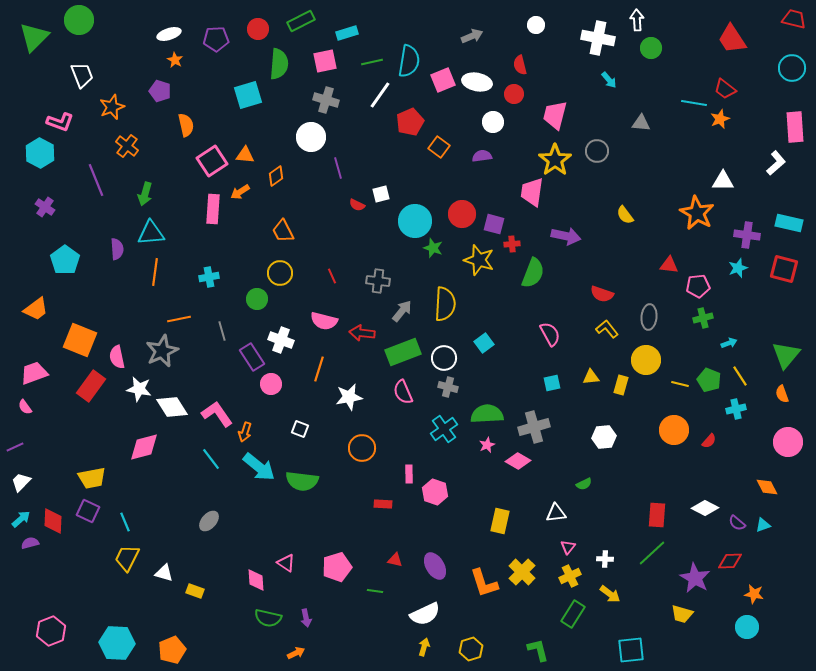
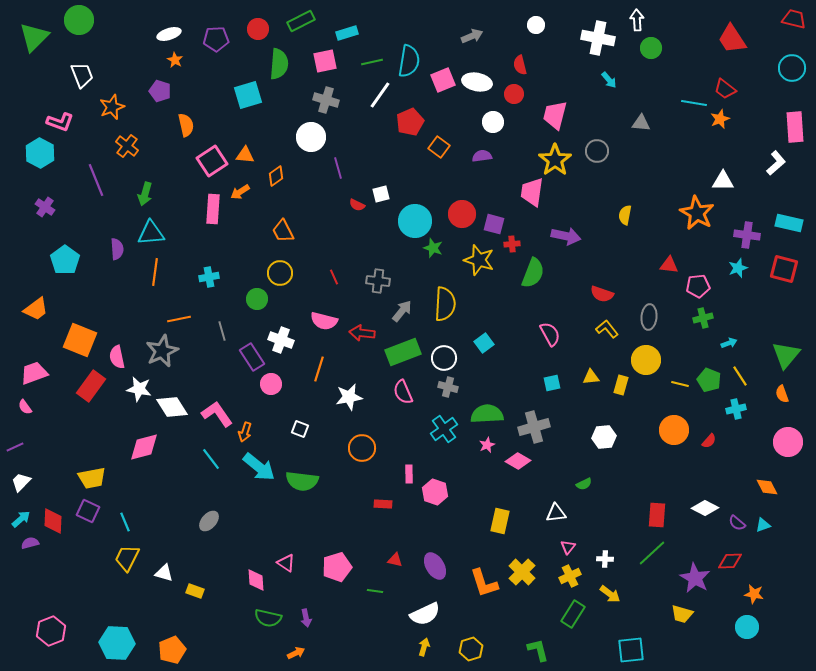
yellow semicircle at (625, 215): rotated 48 degrees clockwise
red line at (332, 276): moved 2 px right, 1 px down
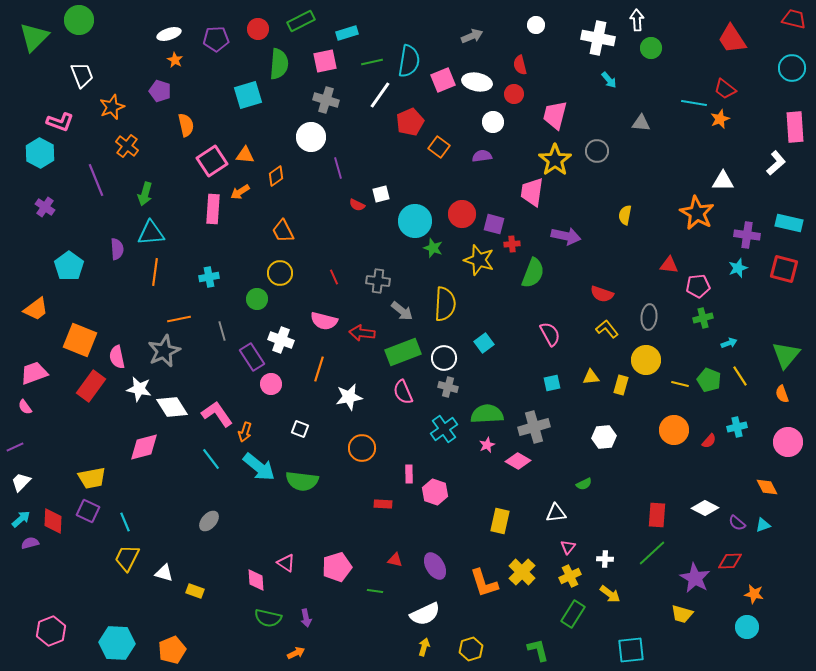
cyan pentagon at (65, 260): moved 4 px right, 6 px down
gray arrow at (402, 311): rotated 90 degrees clockwise
gray star at (162, 351): moved 2 px right
cyan cross at (736, 409): moved 1 px right, 18 px down
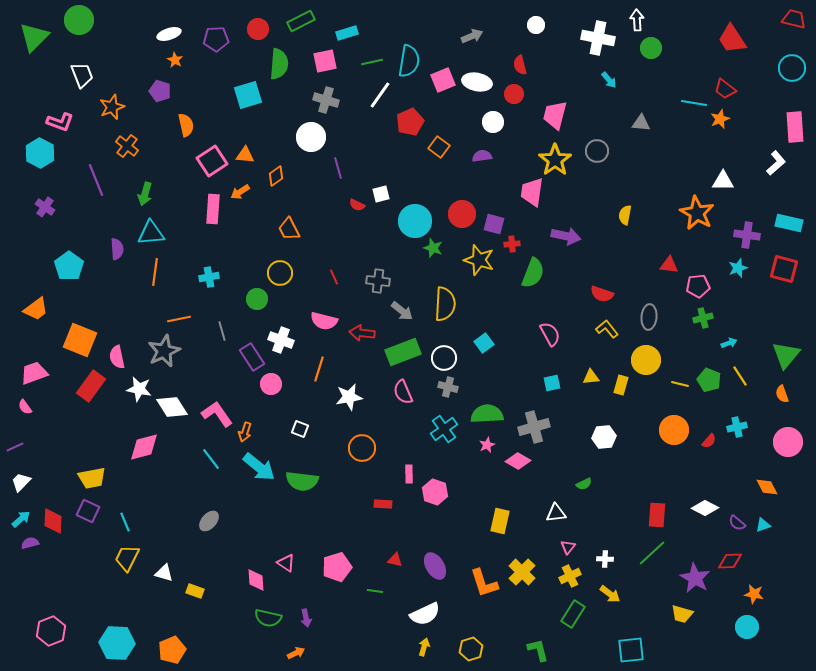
orange trapezoid at (283, 231): moved 6 px right, 2 px up
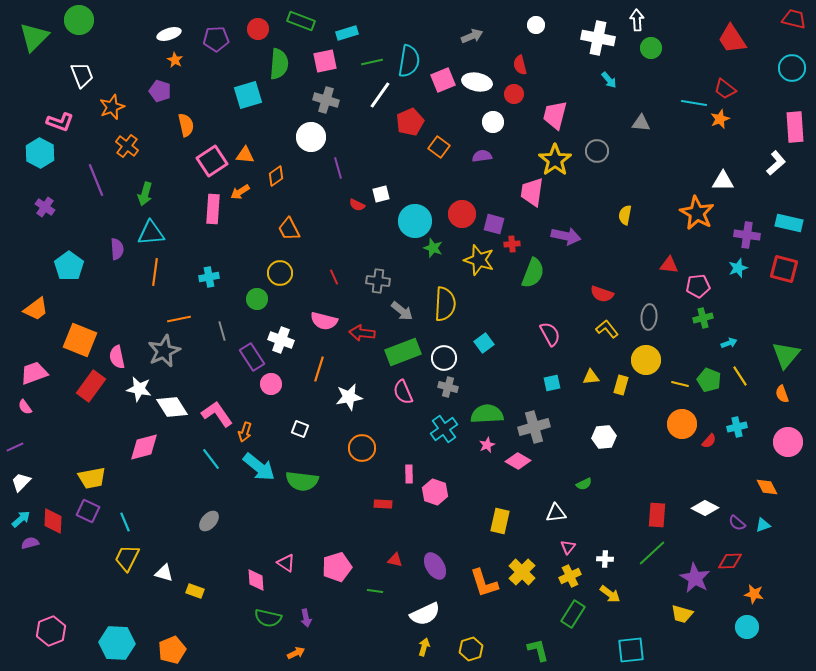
green rectangle at (301, 21): rotated 48 degrees clockwise
orange circle at (674, 430): moved 8 px right, 6 px up
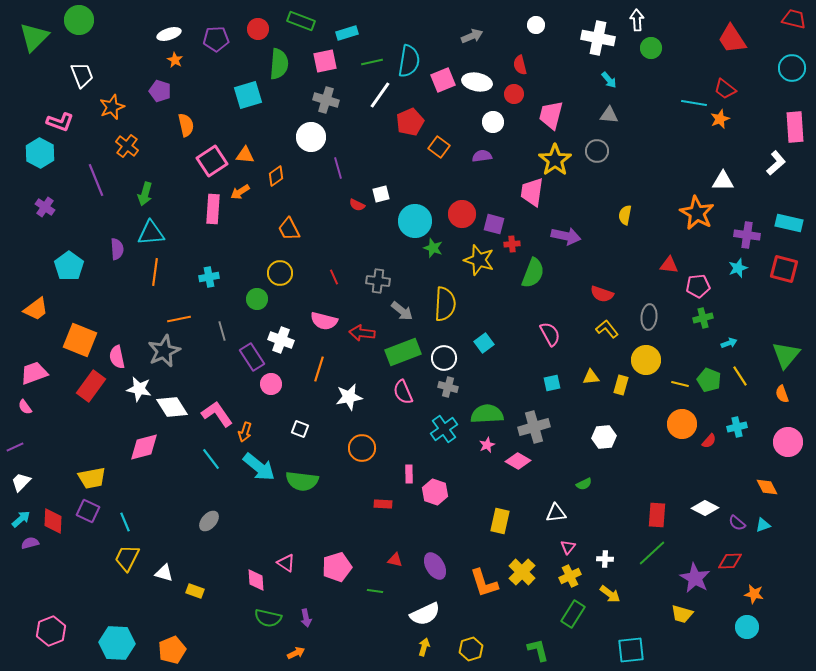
pink trapezoid at (555, 115): moved 4 px left
gray triangle at (641, 123): moved 32 px left, 8 px up
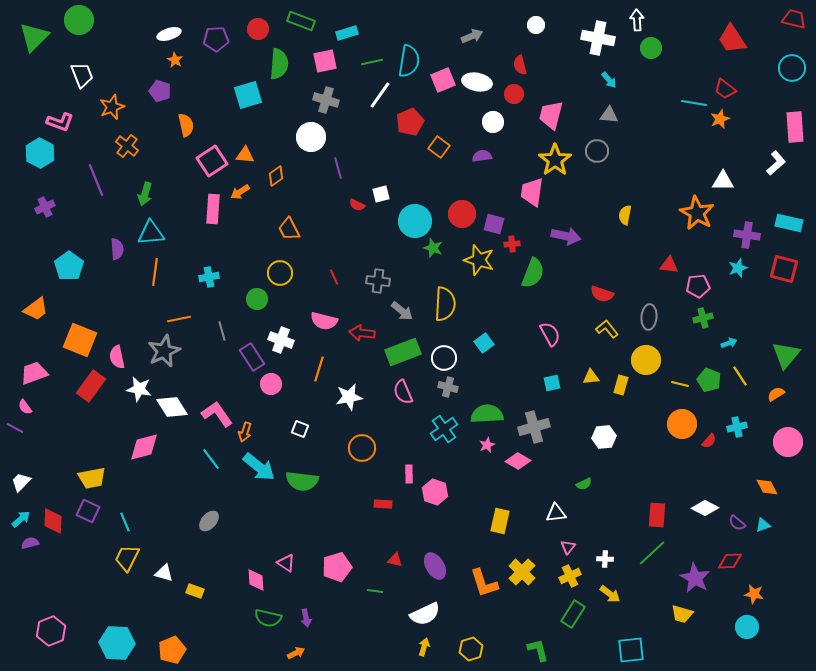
purple cross at (45, 207): rotated 30 degrees clockwise
orange semicircle at (782, 394): moved 6 px left; rotated 78 degrees clockwise
purple line at (15, 447): moved 19 px up; rotated 54 degrees clockwise
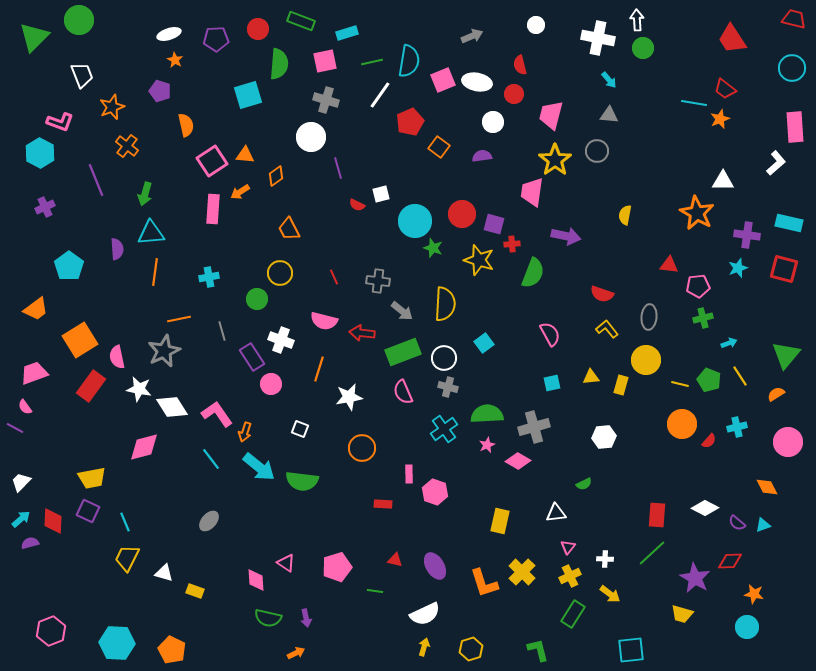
green circle at (651, 48): moved 8 px left
orange square at (80, 340): rotated 36 degrees clockwise
orange pentagon at (172, 650): rotated 24 degrees counterclockwise
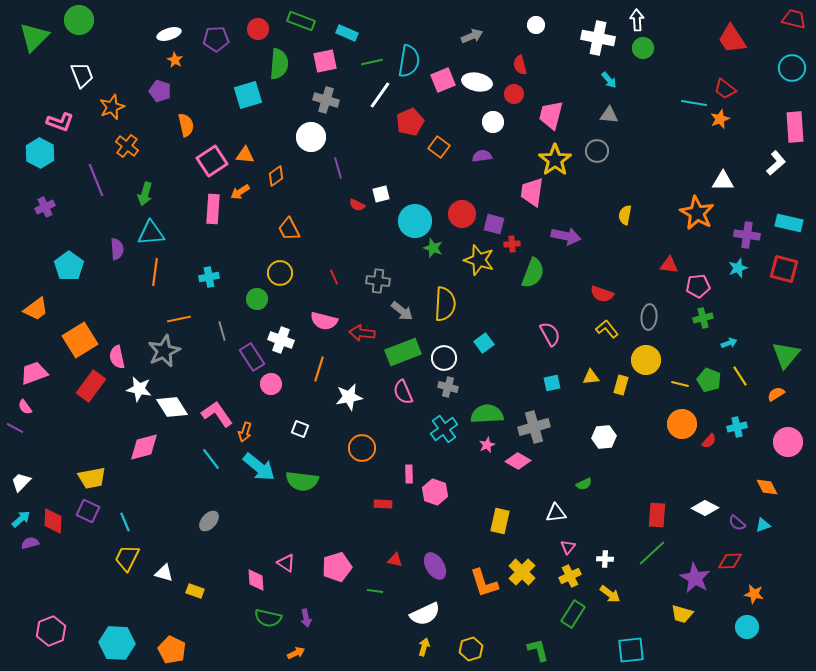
cyan rectangle at (347, 33): rotated 40 degrees clockwise
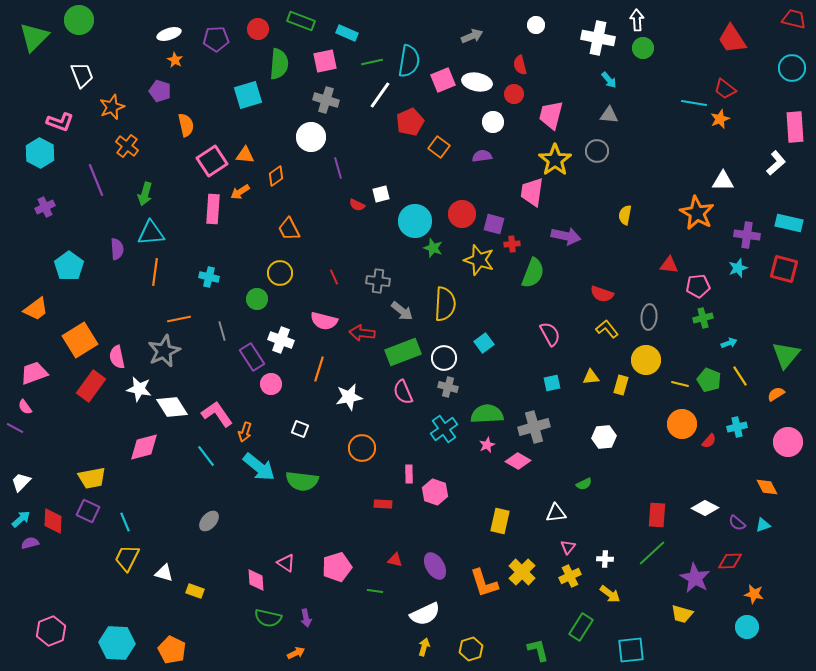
cyan cross at (209, 277): rotated 24 degrees clockwise
cyan line at (211, 459): moved 5 px left, 3 px up
green rectangle at (573, 614): moved 8 px right, 13 px down
